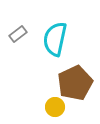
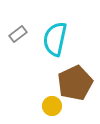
yellow circle: moved 3 px left, 1 px up
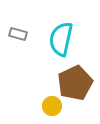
gray rectangle: rotated 54 degrees clockwise
cyan semicircle: moved 6 px right
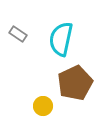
gray rectangle: rotated 18 degrees clockwise
yellow circle: moved 9 px left
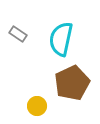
brown pentagon: moved 3 px left
yellow circle: moved 6 px left
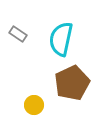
yellow circle: moved 3 px left, 1 px up
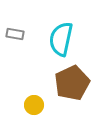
gray rectangle: moved 3 px left; rotated 24 degrees counterclockwise
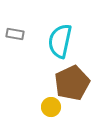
cyan semicircle: moved 1 px left, 2 px down
yellow circle: moved 17 px right, 2 px down
